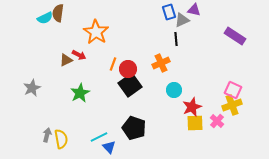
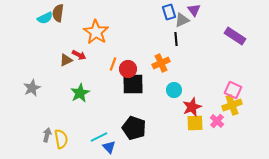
purple triangle: rotated 40 degrees clockwise
black square: moved 3 px right, 1 px up; rotated 35 degrees clockwise
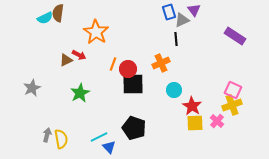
red star: moved 1 px up; rotated 18 degrees counterclockwise
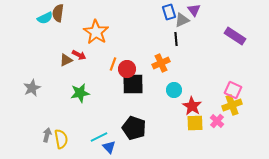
red circle: moved 1 px left
green star: rotated 18 degrees clockwise
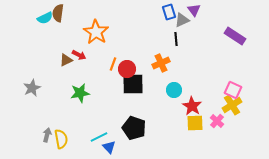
yellow cross: rotated 12 degrees counterclockwise
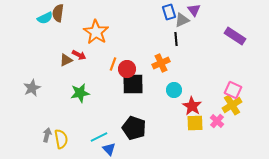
blue triangle: moved 2 px down
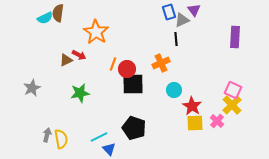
purple rectangle: moved 1 px down; rotated 60 degrees clockwise
yellow cross: rotated 12 degrees counterclockwise
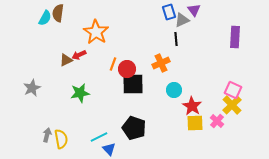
cyan semicircle: rotated 35 degrees counterclockwise
red arrow: rotated 128 degrees clockwise
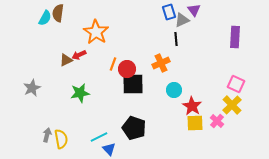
pink square: moved 3 px right, 6 px up
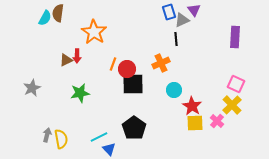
orange star: moved 2 px left
red arrow: moved 2 px left, 1 px down; rotated 64 degrees counterclockwise
black pentagon: rotated 15 degrees clockwise
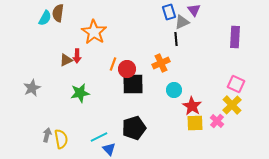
gray triangle: moved 2 px down
black pentagon: rotated 20 degrees clockwise
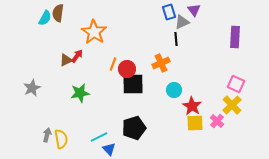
red arrow: rotated 144 degrees counterclockwise
